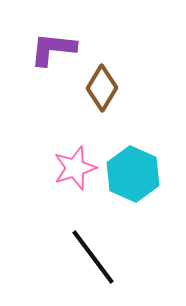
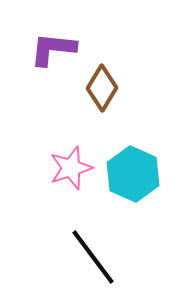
pink star: moved 4 px left
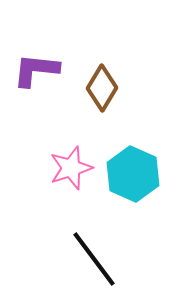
purple L-shape: moved 17 px left, 21 px down
black line: moved 1 px right, 2 px down
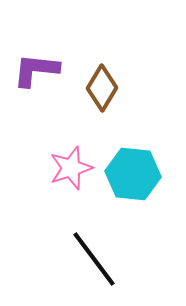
cyan hexagon: rotated 18 degrees counterclockwise
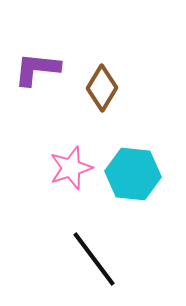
purple L-shape: moved 1 px right, 1 px up
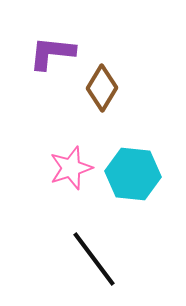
purple L-shape: moved 15 px right, 16 px up
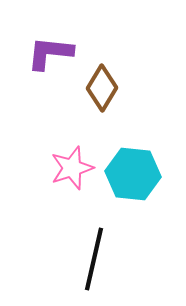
purple L-shape: moved 2 px left
pink star: moved 1 px right
black line: rotated 50 degrees clockwise
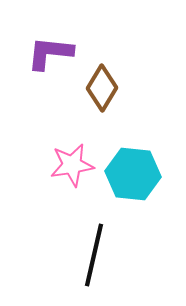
pink star: moved 3 px up; rotated 9 degrees clockwise
black line: moved 4 px up
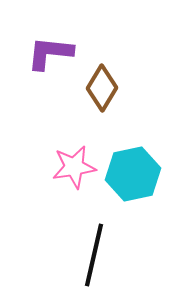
pink star: moved 2 px right, 2 px down
cyan hexagon: rotated 18 degrees counterclockwise
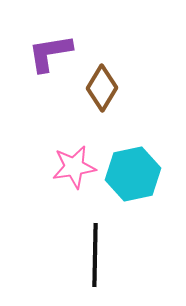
purple L-shape: rotated 15 degrees counterclockwise
black line: moved 1 px right; rotated 12 degrees counterclockwise
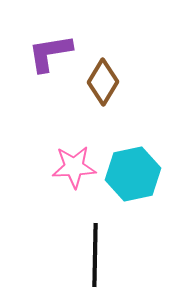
brown diamond: moved 1 px right, 6 px up
pink star: rotated 6 degrees clockwise
